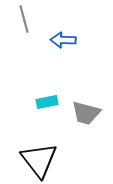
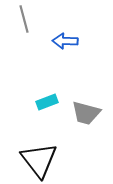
blue arrow: moved 2 px right, 1 px down
cyan rectangle: rotated 10 degrees counterclockwise
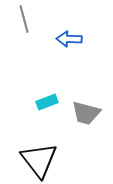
blue arrow: moved 4 px right, 2 px up
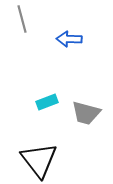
gray line: moved 2 px left
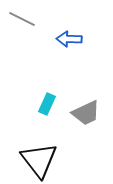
gray line: rotated 48 degrees counterclockwise
cyan rectangle: moved 2 px down; rotated 45 degrees counterclockwise
gray trapezoid: rotated 40 degrees counterclockwise
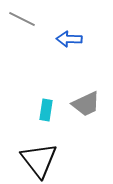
cyan rectangle: moved 1 px left, 6 px down; rotated 15 degrees counterclockwise
gray trapezoid: moved 9 px up
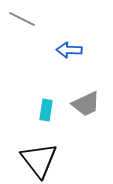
blue arrow: moved 11 px down
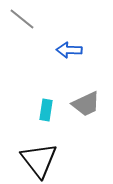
gray line: rotated 12 degrees clockwise
